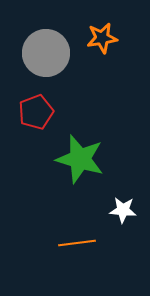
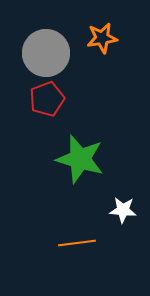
red pentagon: moved 11 px right, 13 px up
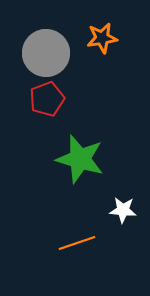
orange line: rotated 12 degrees counterclockwise
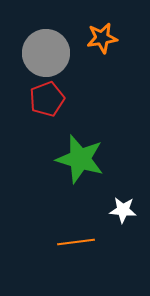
orange line: moved 1 px left, 1 px up; rotated 12 degrees clockwise
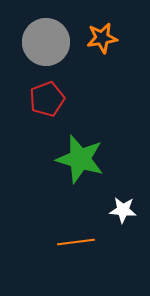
gray circle: moved 11 px up
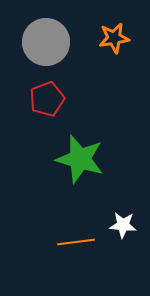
orange star: moved 12 px right
white star: moved 15 px down
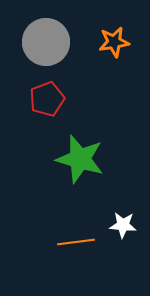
orange star: moved 4 px down
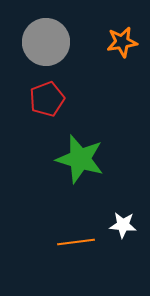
orange star: moved 8 px right
